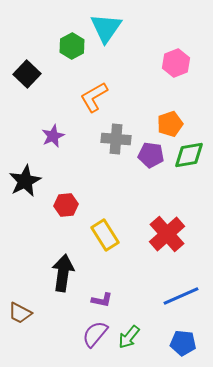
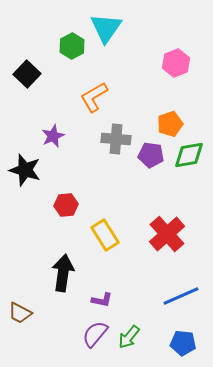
black star: moved 11 px up; rotated 28 degrees counterclockwise
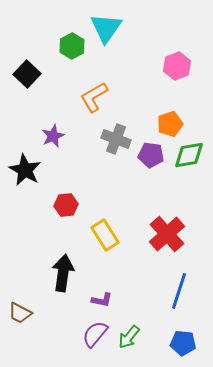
pink hexagon: moved 1 px right, 3 px down
gray cross: rotated 16 degrees clockwise
black star: rotated 12 degrees clockwise
blue line: moved 2 px left, 5 px up; rotated 48 degrees counterclockwise
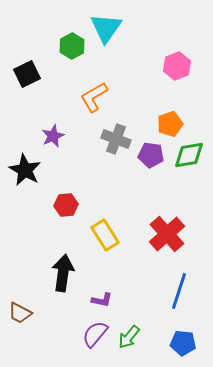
black square: rotated 20 degrees clockwise
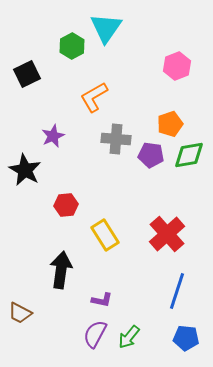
gray cross: rotated 16 degrees counterclockwise
black arrow: moved 2 px left, 3 px up
blue line: moved 2 px left
purple semicircle: rotated 12 degrees counterclockwise
blue pentagon: moved 3 px right, 5 px up
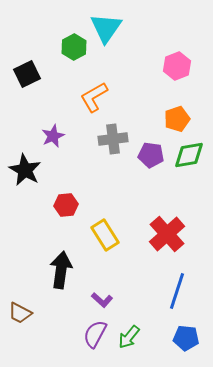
green hexagon: moved 2 px right, 1 px down
orange pentagon: moved 7 px right, 5 px up
gray cross: moved 3 px left; rotated 12 degrees counterclockwise
purple L-shape: rotated 30 degrees clockwise
